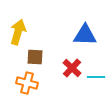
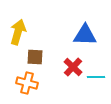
red cross: moved 1 px right, 1 px up
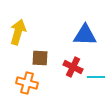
brown square: moved 5 px right, 1 px down
red cross: rotated 18 degrees counterclockwise
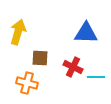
blue triangle: moved 1 px right, 2 px up
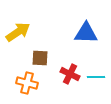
yellow arrow: rotated 40 degrees clockwise
red cross: moved 3 px left, 7 px down
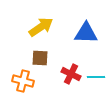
yellow arrow: moved 23 px right, 5 px up
red cross: moved 1 px right
orange cross: moved 4 px left, 2 px up
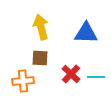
yellow arrow: rotated 70 degrees counterclockwise
red cross: rotated 18 degrees clockwise
orange cross: rotated 20 degrees counterclockwise
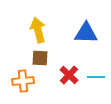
yellow arrow: moved 3 px left, 3 px down
red cross: moved 2 px left, 1 px down
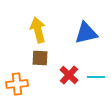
blue triangle: rotated 15 degrees counterclockwise
orange cross: moved 6 px left, 3 px down
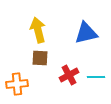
red cross: rotated 18 degrees clockwise
